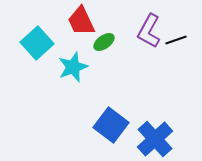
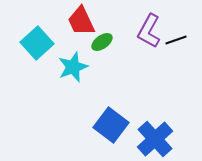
green ellipse: moved 2 px left
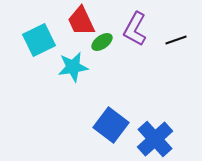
purple L-shape: moved 14 px left, 2 px up
cyan square: moved 2 px right, 3 px up; rotated 16 degrees clockwise
cyan star: rotated 12 degrees clockwise
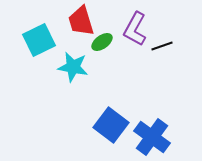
red trapezoid: rotated 8 degrees clockwise
black line: moved 14 px left, 6 px down
cyan star: rotated 20 degrees clockwise
blue cross: moved 3 px left, 2 px up; rotated 12 degrees counterclockwise
